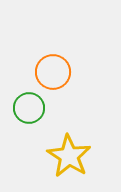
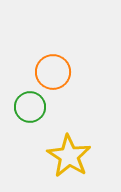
green circle: moved 1 px right, 1 px up
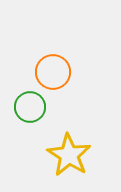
yellow star: moved 1 px up
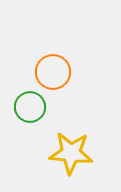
yellow star: moved 2 px right, 2 px up; rotated 27 degrees counterclockwise
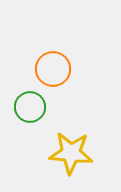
orange circle: moved 3 px up
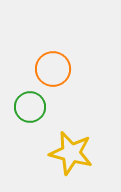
yellow star: rotated 9 degrees clockwise
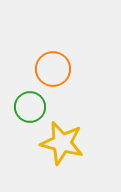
yellow star: moved 9 px left, 10 px up
